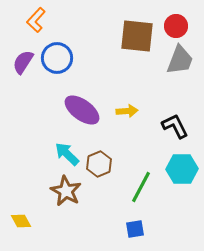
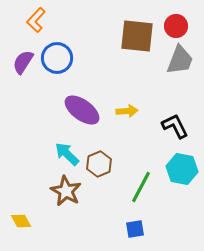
cyan hexagon: rotated 12 degrees clockwise
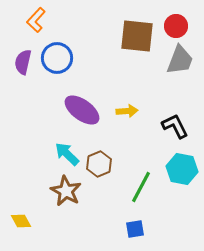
purple semicircle: rotated 20 degrees counterclockwise
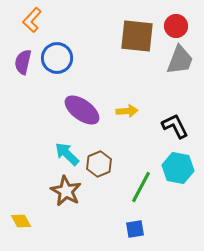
orange L-shape: moved 4 px left
cyan hexagon: moved 4 px left, 1 px up
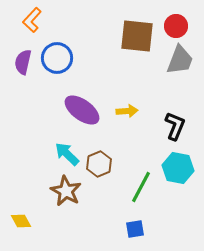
black L-shape: rotated 48 degrees clockwise
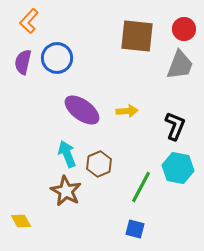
orange L-shape: moved 3 px left, 1 px down
red circle: moved 8 px right, 3 px down
gray trapezoid: moved 5 px down
cyan arrow: rotated 24 degrees clockwise
blue square: rotated 24 degrees clockwise
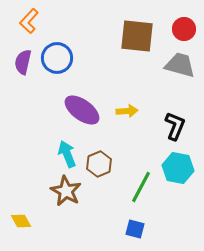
gray trapezoid: rotated 96 degrees counterclockwise
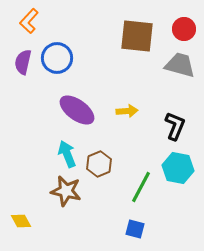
purple ellipse: moved 5 px left
brown star: rotated 16 degrees counterclockwise
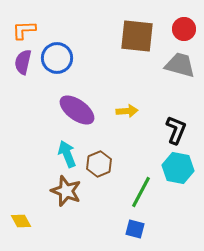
orange L-shape: moved 5 px left, 9 px down; rotated 45 degrees clockwise
black L-shape: moved 1 px right, 4 px down
green line: moved 5 px down
brown star: rotated 8 degrees clockwise
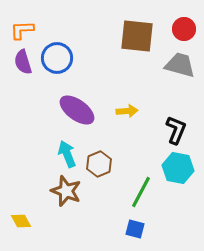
orange L-shape: moved 2 px left
purple semicircle: rotated 30 degrees counterclockwise
